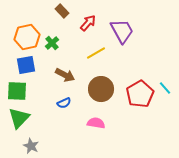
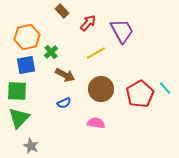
green cross: moved 1 px left, 9 px down
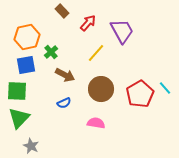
yellow line: rotated 18 degrees counterclockwise
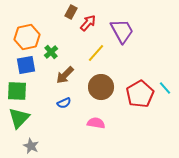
brown rectangle: moved 9 px right, 1 px down; rotated 72 degrees clockwise
brown arrow: rotated 108 degrees clockwise
brown circle: moved 2 px up
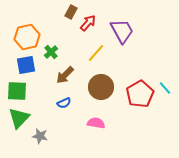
gray star: moved 9 px right, 10 px up; rotated 14 degrees counterclockwise
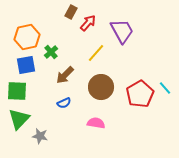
green triangle: moved 1 px down
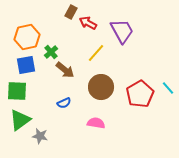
red arrow: rotated 102 degrees counterclockwise
brown arrow: moved 5 px up; rotated 96 degrees counterclockwise
cyan line: moved 3 px right
green triangle: moved 1 px right, 1 px down; rotated 10 degrees clockwise
